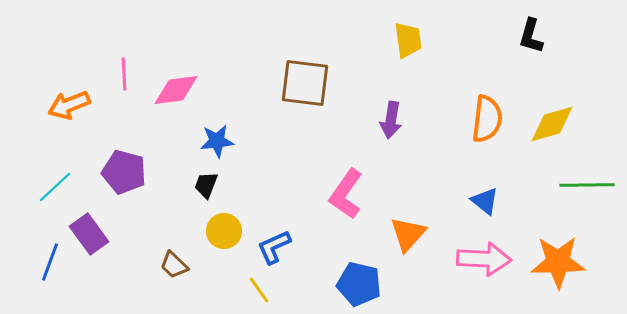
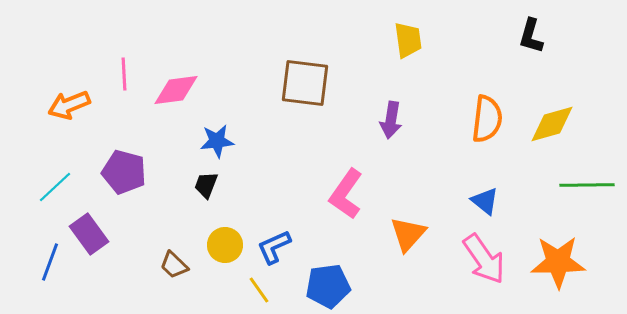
yellow circle: moved 1 px right, 14 px down
pink arrow: rotated 52 degrees clockwise
blue pentagon: moved 31 px left, 2 px down; rotated 21 degrees counterclockwise
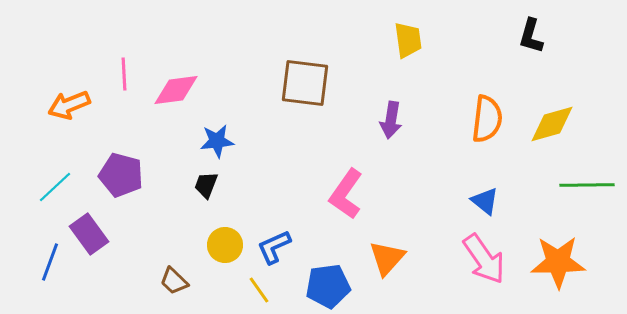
purple pentagon: moved 3 px left, 3 px down
orange triangle: moved 21 px left, 24 px down
brown trapezoid: moved 16 px down
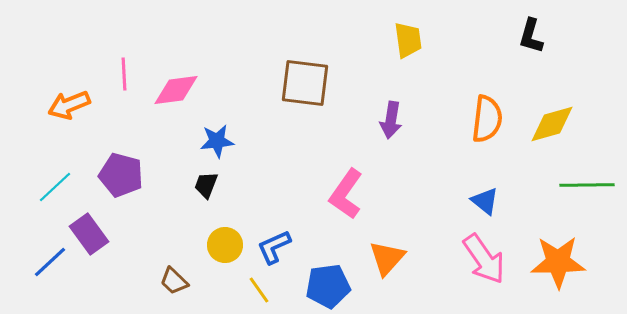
blue line: rotated 27 degrees clockwise
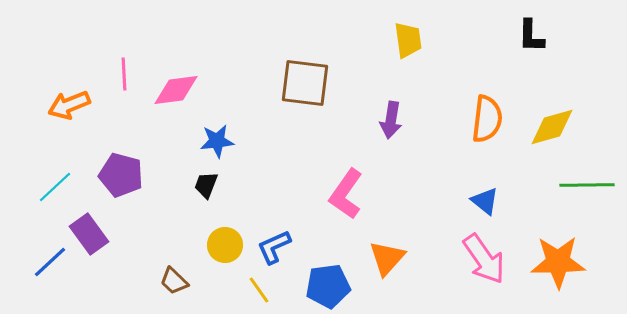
black L-shape: rotated 15 degrees counterclockwise
yellow diamond: moved 3 px down
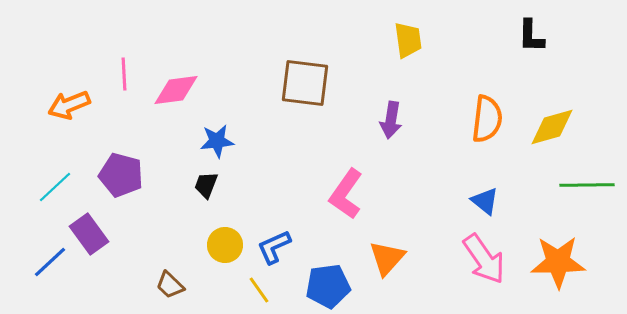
brown trapezoid: moved 4 px left, 4 px down
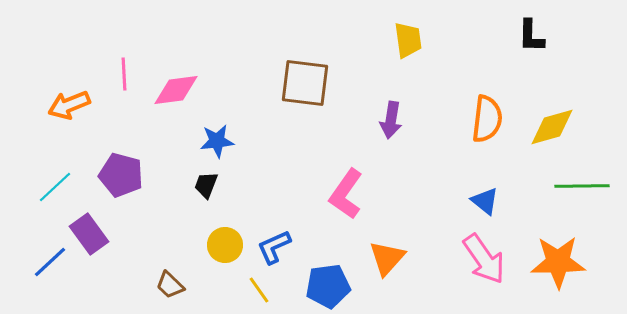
green line: moved 5 px left, 1 px down
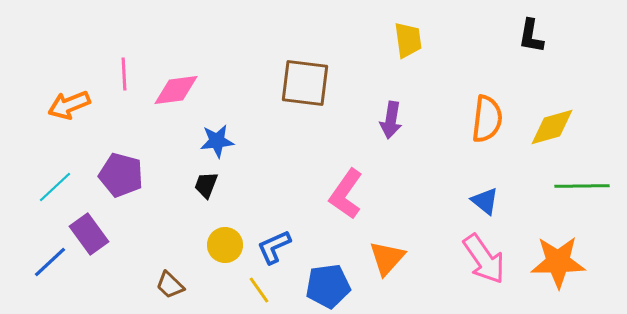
black L-shape: rotated 9 degrees clockwise
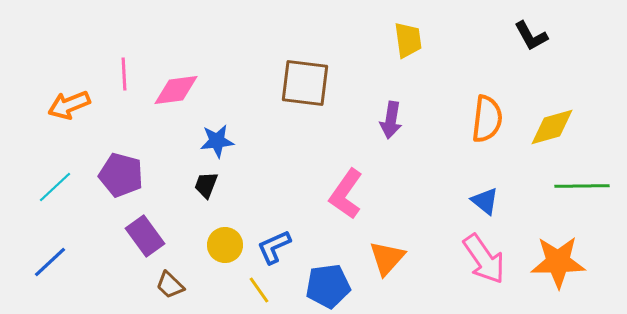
black L-shape: rotated 39 degrees counterclockwise
purple rectangle: moved 56 px right, 2 px down
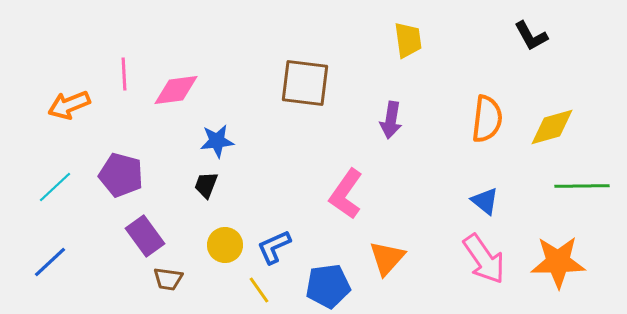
brown trapezoid: moved 2 px left, 6 px up; rotated 36 degrees counterclockwise
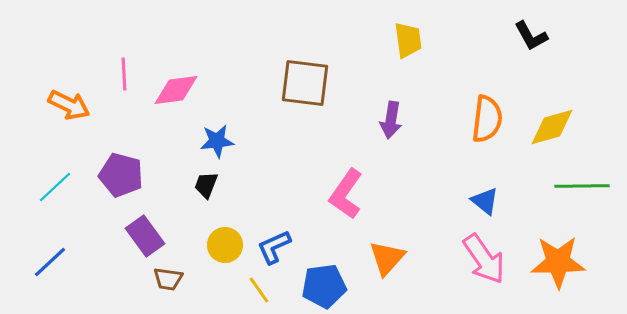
orange arrow: rotated 132 degrees counterclockwise
blue pentagon: moved 4 px left
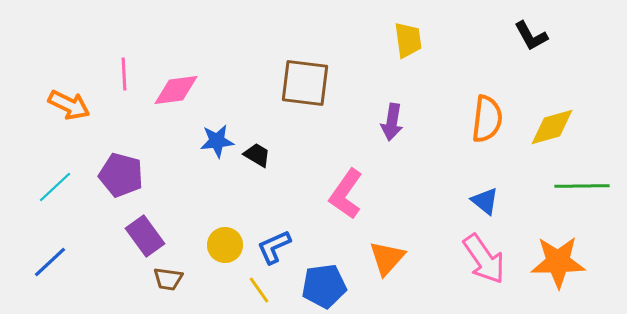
purple arrow: moved 1 px right, 2 px down
black trapezoid: moved 51 px right, 30 px up; rotated 100 degrees clockwise
